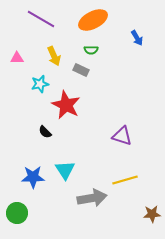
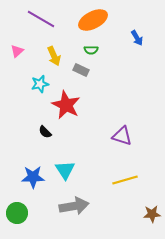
pink triangle: moved 7 px up; rotated 40 degrees counterclockwise
gray arrow: moved 18 px left, 8 px down
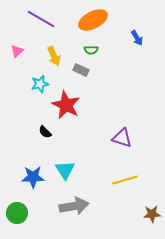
purple triangle: moved 2 px down
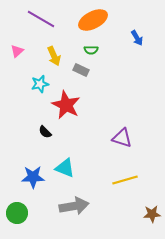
cyan triangle: moved 2 px up; rotated 35 degrees counterclockwise
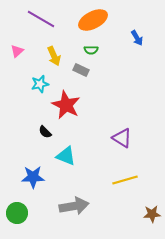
purple triangle: rotated 15 degrees clockwise
cyan triangle: moved 1 px right, 12 px up
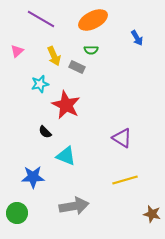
gray rectangle: moved 4 px left, 3 px up
brown star: rotated 18 degrees clockwise
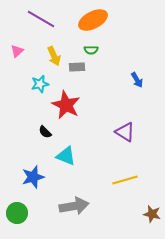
blue arrow: moved 42 px down
gray rectangle: rotated 28 degrees counterclockwise
purple triangle: moved 3 px right, 6 px up
blue star: rotated 15 degrees counterclockwise
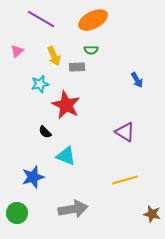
gray arrow: moved 1 px left, 3 px down
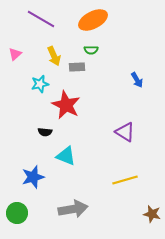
pink triangle: moved 2 px left, 3 px down
black semicircle: rotated 40 degrees counterclockwise
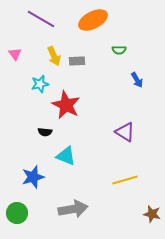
green semicircle: moved 28 px right
pink triangle: rotated 24 degrees counterclockwise
gray rectangle: moved 6 px up
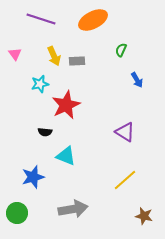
purple line: rotated 12 degrees counterclockwise
green semicircle: moved 2 px right; rotated 112 degrees clockwise
red star: rotated 20 degrees clockwise
yellow line: rotated 25 degrees counterclockwise
brown star: moved 8 px left, 2 px down
